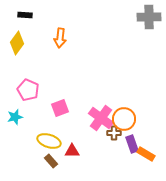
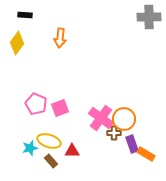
pink pentagon: moved 8 px right, 14 px down
cyan star: moved 15 px right, 31 px down
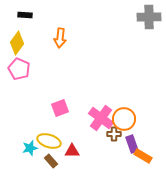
pink pentagon: moved 17 px left, 35 px up
brown cross: moved 1 px down
orange rectangle: moved 3 px left, 2 px down
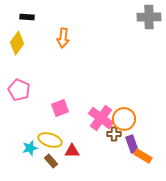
black rectangle: moved 2 px right, 2 px down
orange arrow: moved 3 px right
pink pentagon: moved 21 px down
yellow ellipse: moved 1 px right, 1 px up
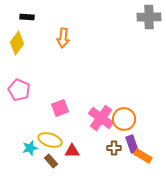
brown cross: moved 14 px down
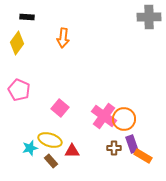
pink square: rotated 30 degrees counterclockwise
pink cross: moved 3 px right, 2 px up
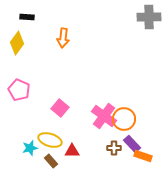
purple rectangle: rotated 24 degrees counterclockwise
orange rectangle: rotated 12 degrees counterclockwise
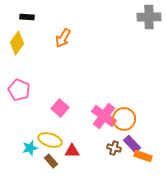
orange arrow: rotated 24 degrees clockwise
brown cross: rotated 16 degrees clockwise
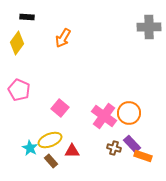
gray cross: moved 10 px down
orange circle: moved 5 px right, 6 px up
yellow ellipse: rotated 40 degrees counterclockwise
cyan star: rotated 28 degrees counterclockwise
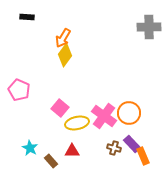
yellow diamond: moved 48 px right, 12 px down
yellow ellipse: moved 27 px right, 17 px up; rotated 10 degrees clockwise
orange rectangle: rotated 48 degrees clockwise
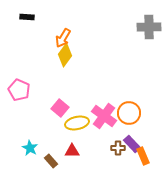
brown cross: moved 4 px right; rotated 16 degrees counterclockwise
